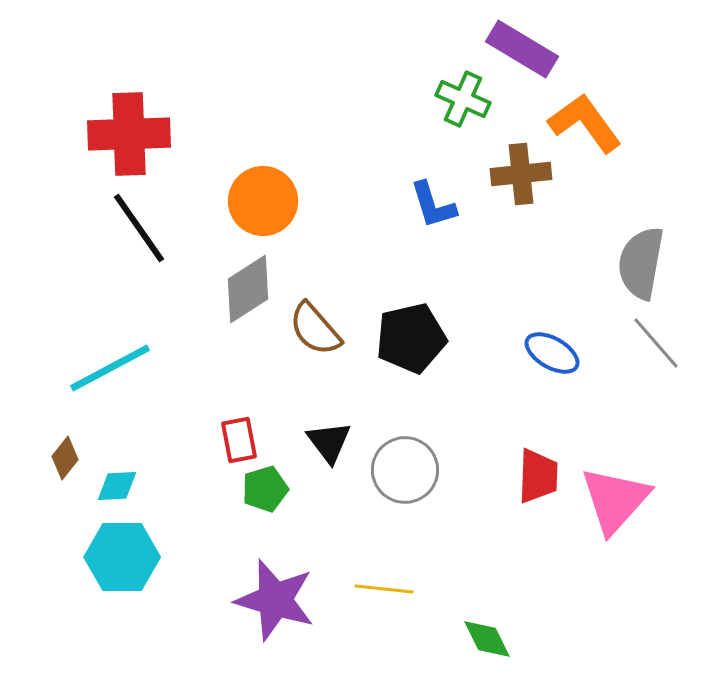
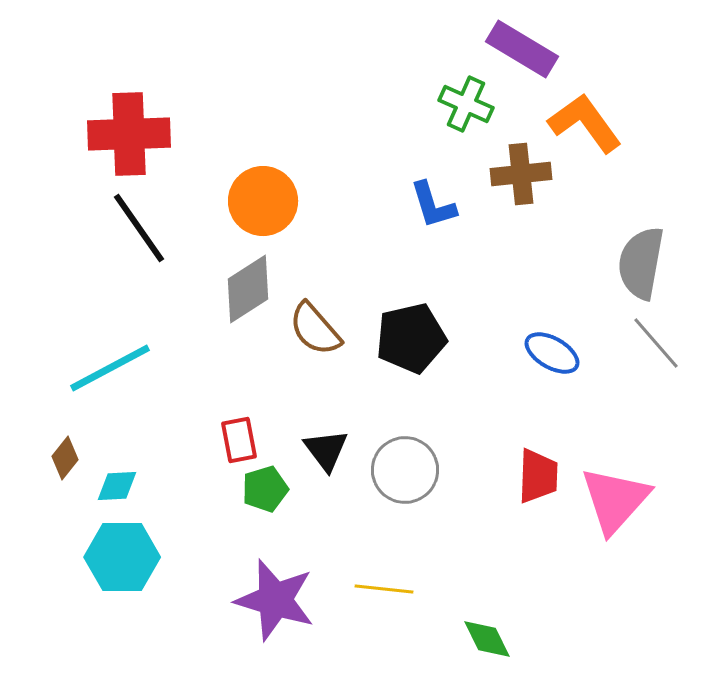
green cross: moved 3 px right, 5 px down
black triangle: moved 3 px left, 8 px down
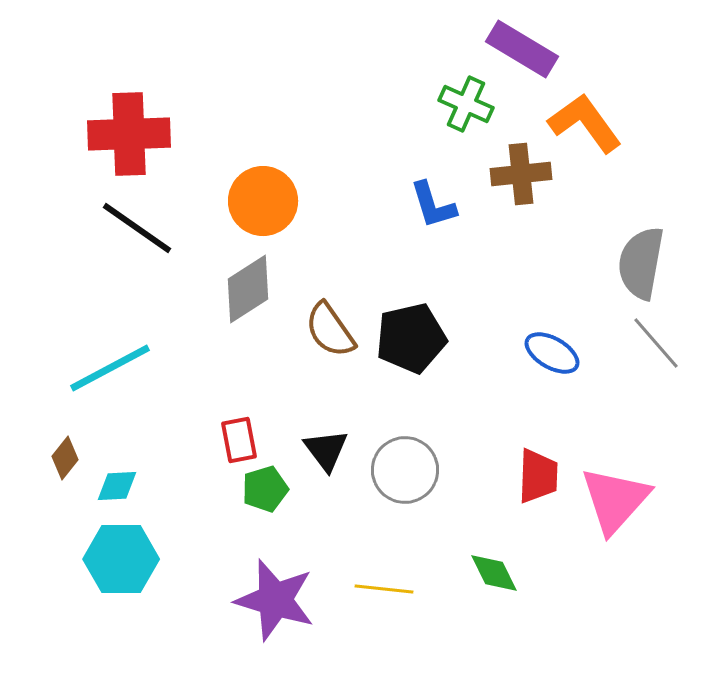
black line: moved 2 px left; rotated 20 degrees counterclockwise
brown semicircle: moved 15 px right, 1 px down; rotated 6 degrees clockwise
cyan hexagon: moved 1 px left, 2 px down
green diamond: moved 7 px right, 66 px up
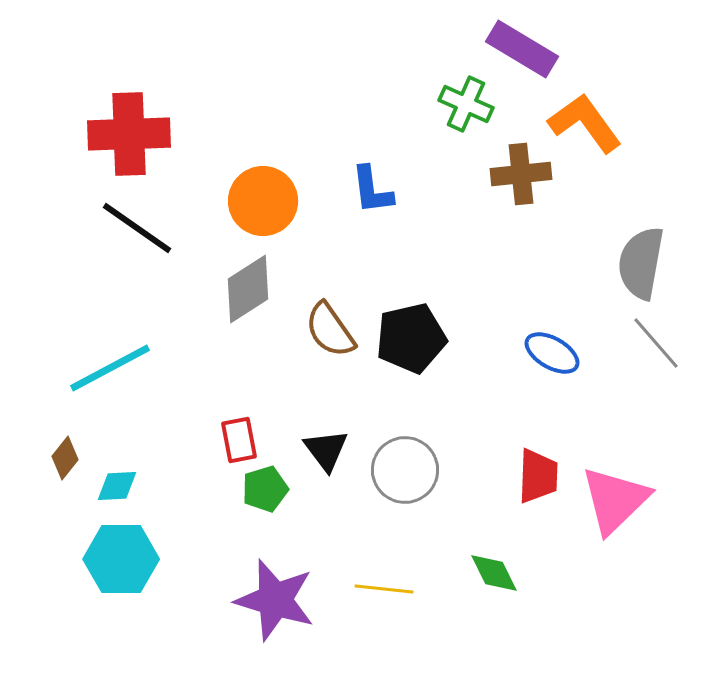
blue L-shape: moved 61 px left, 15 px up; rotated 10 degrees clockwise
pink triangle: rotated 4 degrees clockwise
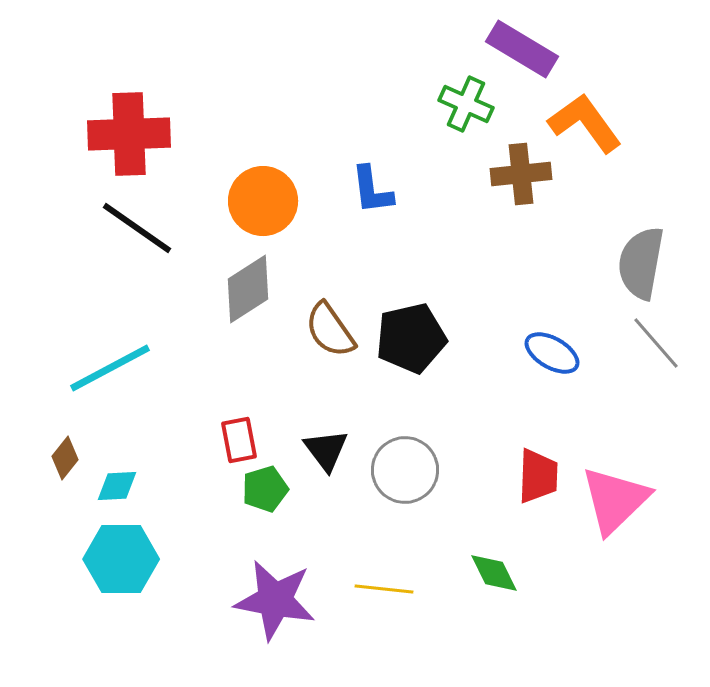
purple star: rotated 6 degrees counterclockwise
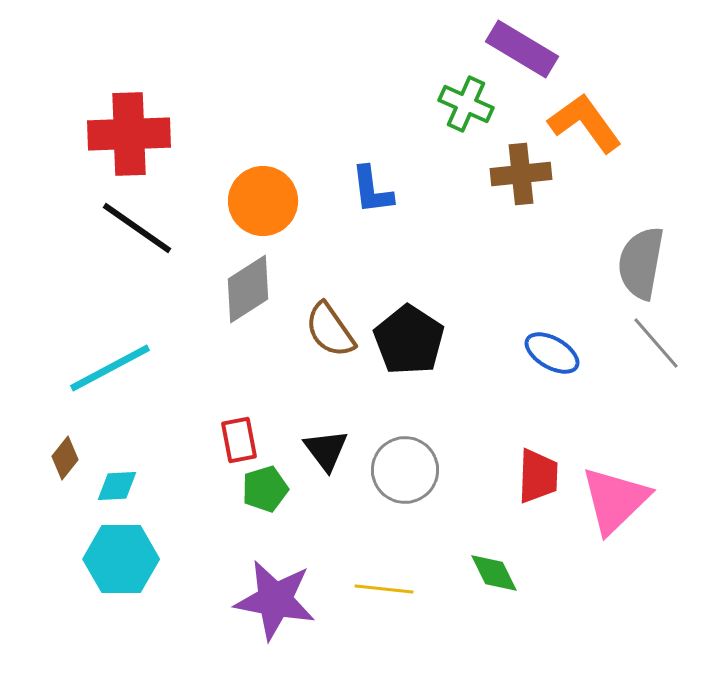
black pentagon: moved 2 px left, 2 px down; rotated 26 degrees counterclockwise
